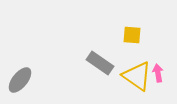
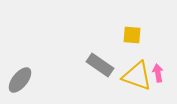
gray rectangle: moved 2 px down
yellow triangle: rotated 16 degrees counterclockwise
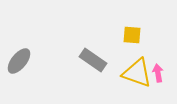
gray rectangle: moved 7 px left, 5 px up
yellow triangle: moved 3 px up
gray ellipse: moved 1 px left, 19 px up
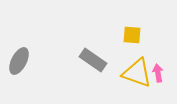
gray ellipse: rotated 12 degrees counterclockwise
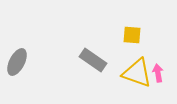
gray ellipse: moved 2 px left, 1 px down
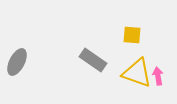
pink arrow: moved 3 px down
